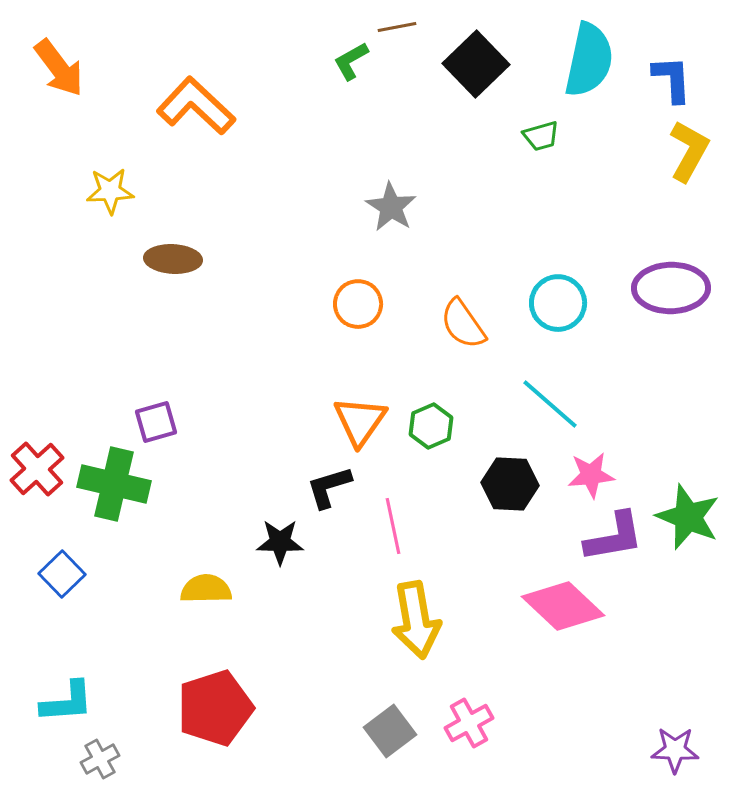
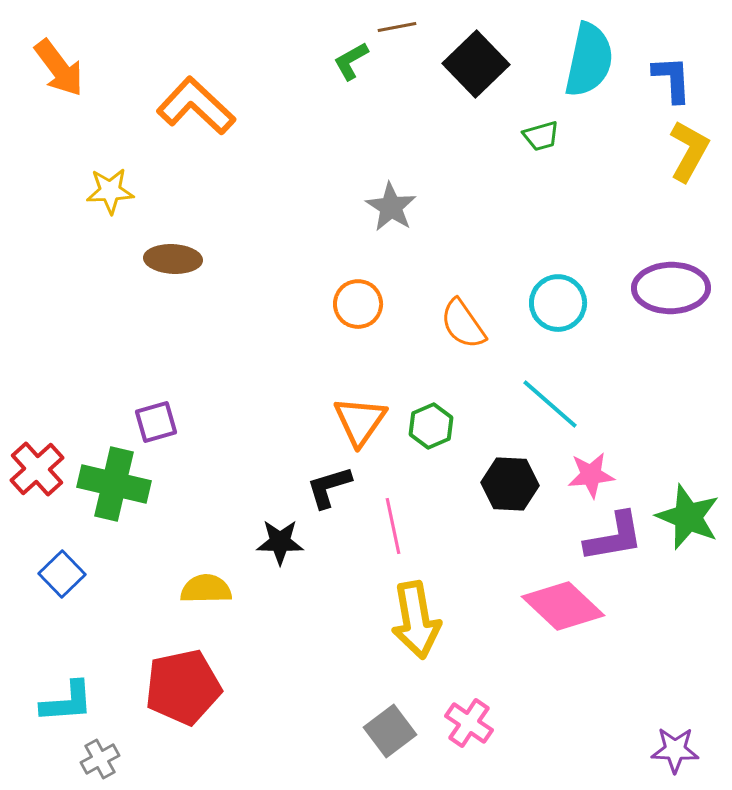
red pentagon: moved 32 px left, 21 px up; rotated 6 degrees clockwise
pink cross: rotated 27 degrees counterclockwise
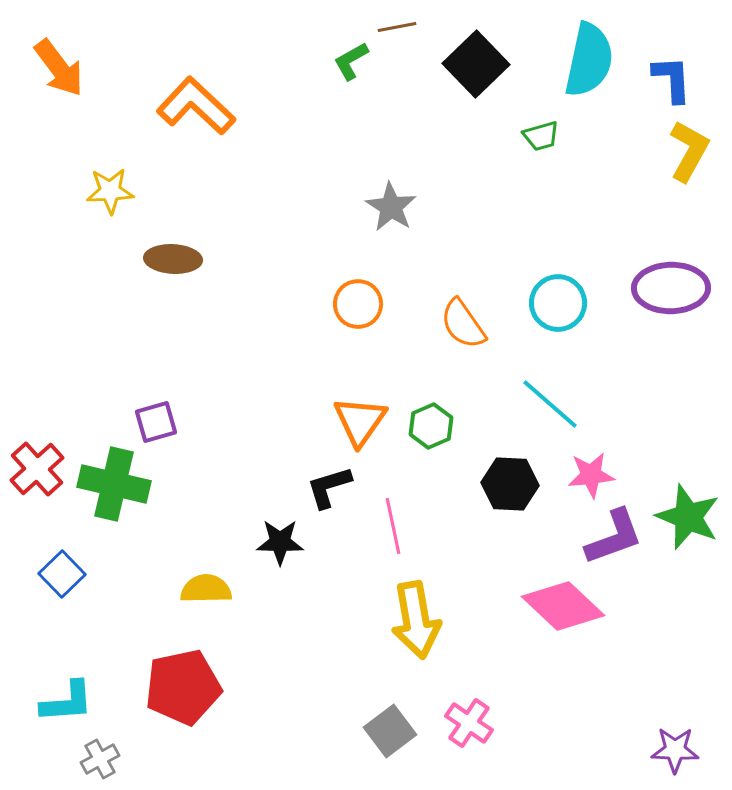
purple L-shape: rotated 10 degrees counterclockwise
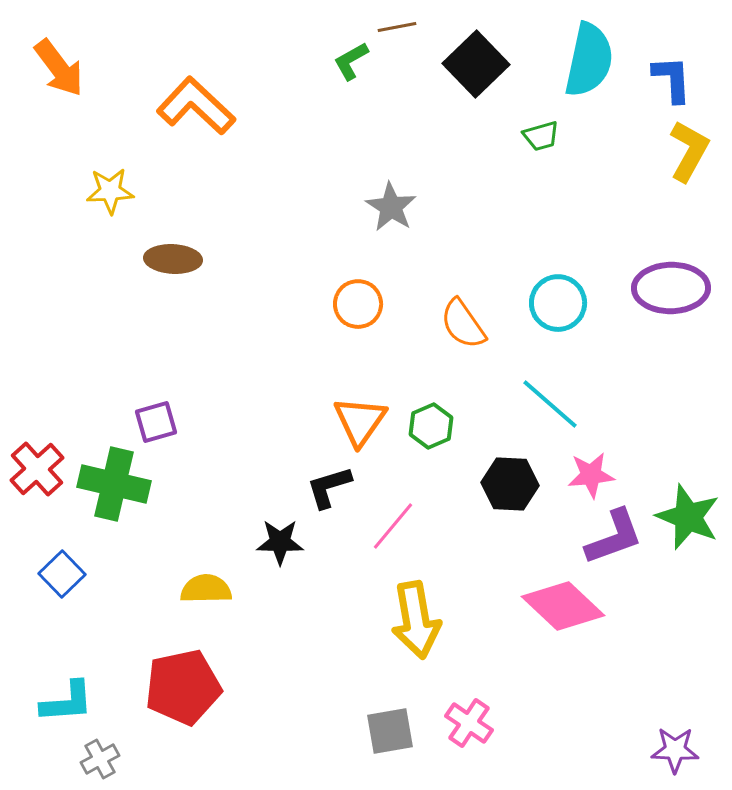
pink line: rotated 52 degrees clockwise
gray square: rotated 27 degrees clockwise
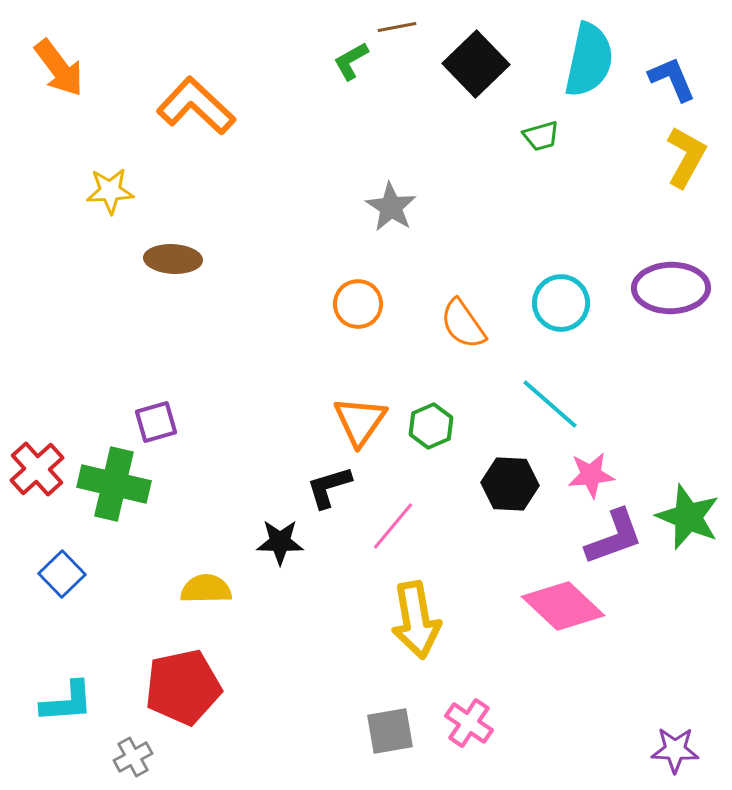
blue L-shape: rotated 20 degrees counterclockwise
yellow L-shape: moved 3 px left, 6 px down
cyan circle: moved 3 px right
gray cross: moved 33 px right, 2 px up
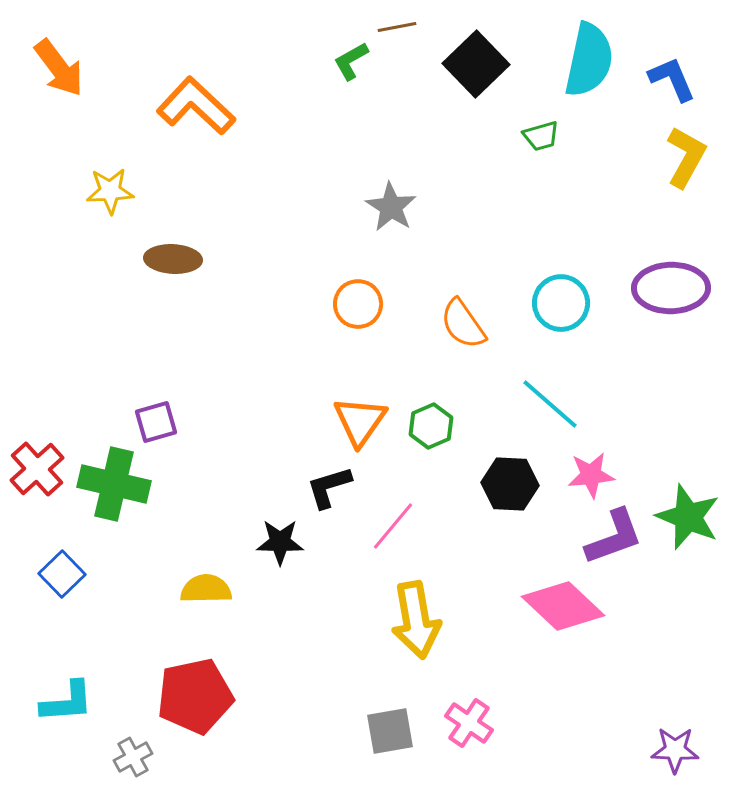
red pentagon: moved 12 px right, 9 px down
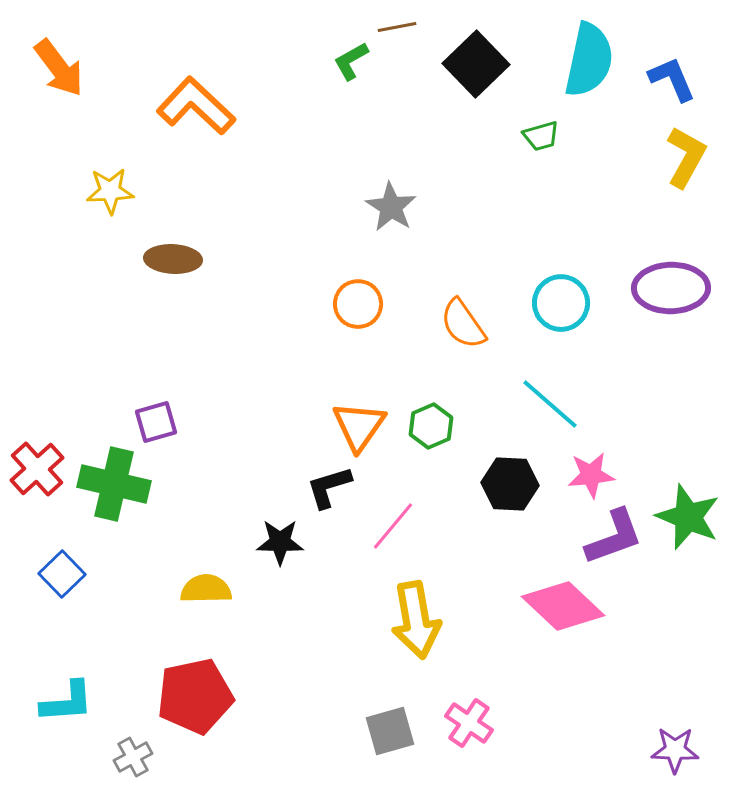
orange triangle: moved 1 px left, 5 px down
gray square: rotated 6 degrees counterclockwise
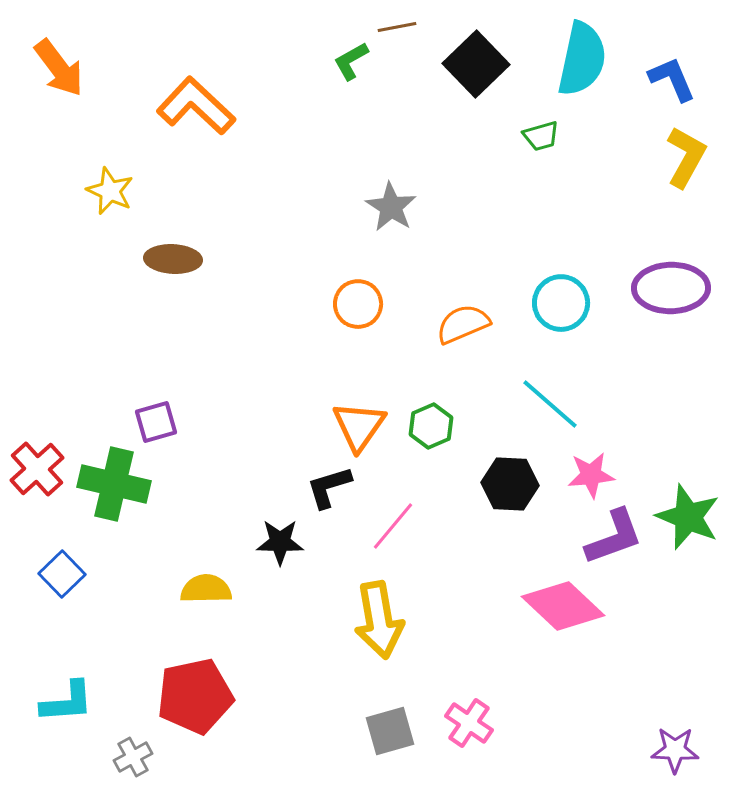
cyan semicircle: moved 7 px left, 1 px up
yellow star: rotated 27 degrees clockwise
orange semicircle: rotated 102 degrees clockwise
yellow arrow: moved 37 px left
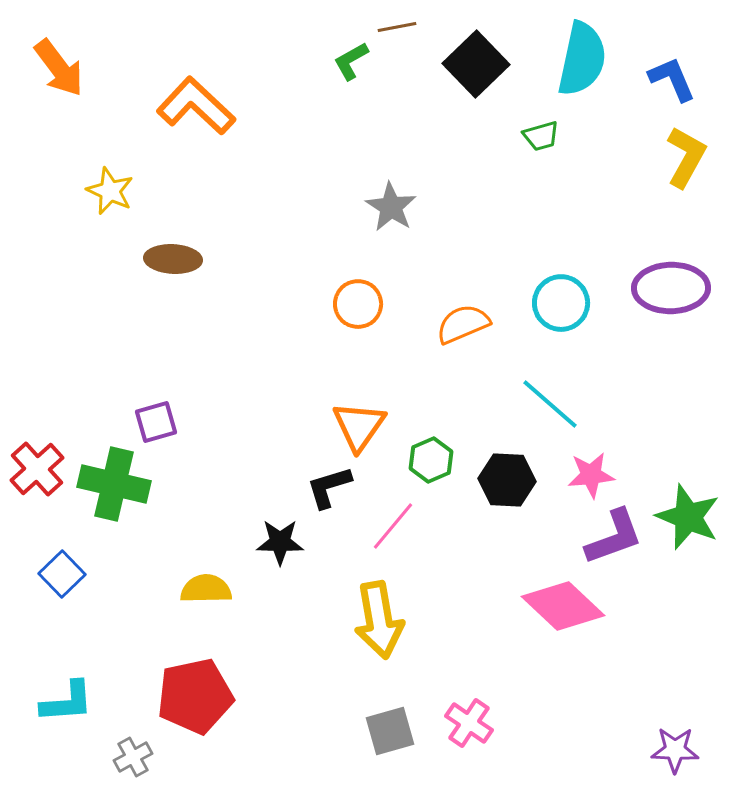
green hexagon: moved 34 px down
black hexagon: moved 3 px left, 4 px up
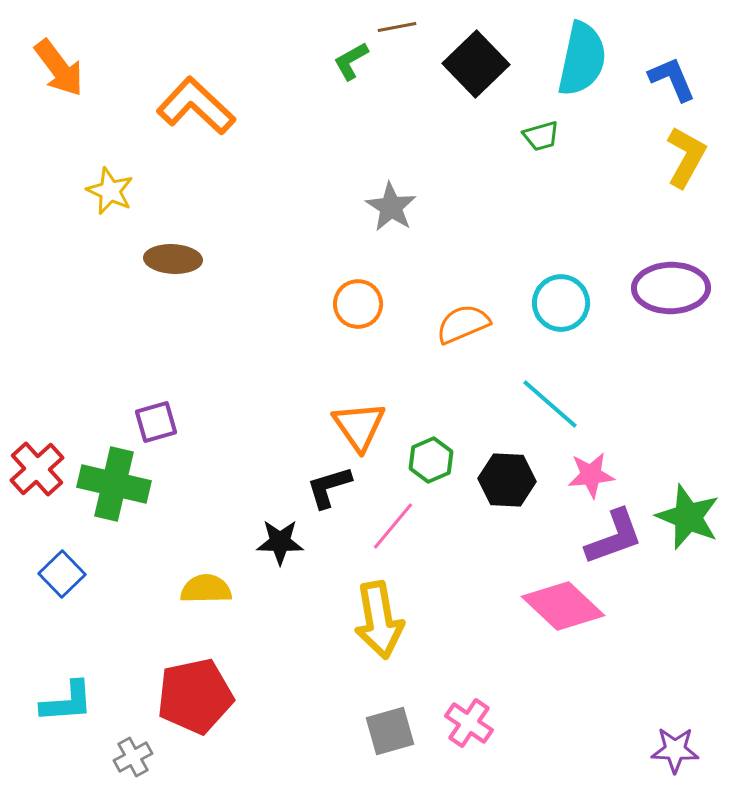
orange triangle: rotated 10 degrees counterclockwise
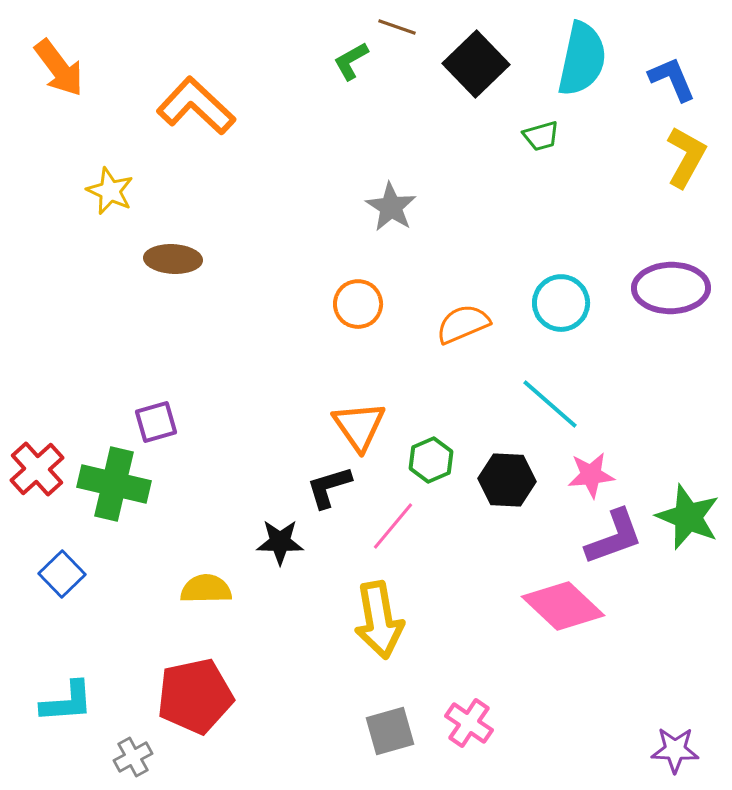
brown line: rotated 30 degrees clockwise
